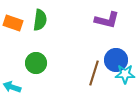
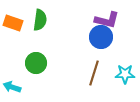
blue circle: moved 15 px left, 23 px up
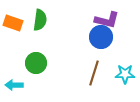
cyan arrow: moved 2 px right, 2 px up; rotated 18 degrees counterclockwise
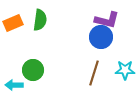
orange rectangle: rotated 42 degrees counterclockwise
green circle: moved 3 px left, 7 px down
cyan star: moved 4 px up
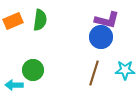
orange rectangle: moved 2 px up
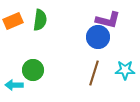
purple L-shape: moved 1 px right
blue circle: moved 3 px left
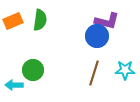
purple L-shape: moved 1 px left, 1 px down
blue circle: moved 1 px left, 1 px up
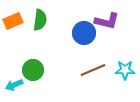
blue circle: moved 13 px left, 3 px up
brown line: moved 1 px left, 3 px up; rotated 50 degrees clockwise
cyan arrow: rotated 24 degrees counterclockwise
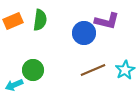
cyan star: rotated 30 degrees counterclockwise
